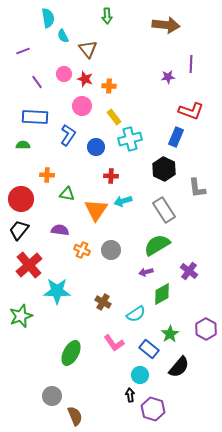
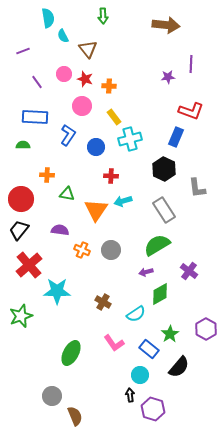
green arrow at (107, 16): moved 4 px left
green diamond at (162, 294): moved 2 px left
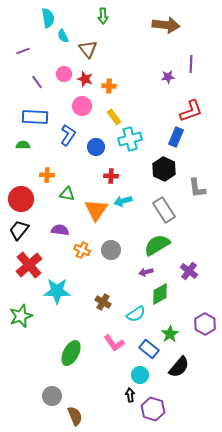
red L-shape at (191, 111): rotated 40 degrees counterclockwise
purple hexagon at (206, 329): moved 1 px left, 5 px up
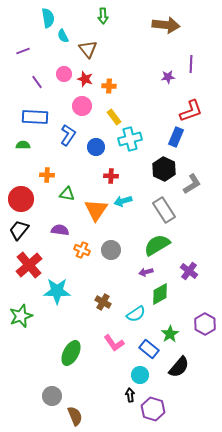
gray L-shape at (197, 188): moved 5 px left, 4 px up; rotated 115 degrees counterclockwise
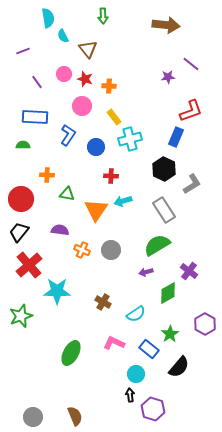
purple line at (191, 64): rotated 54 degrees counterclockwise
black trapezoid at (19, 230): moved 2 px down
green diamond at (160, 294): moved 8 px right, 1 px up
pink L-shape at (114, 343): rotated 150 degrees clockwise
cyan circle at (140, 375): moved 4 px left, 1 px up
gray circle at (52, 396): moved 19 px left, 21 px down
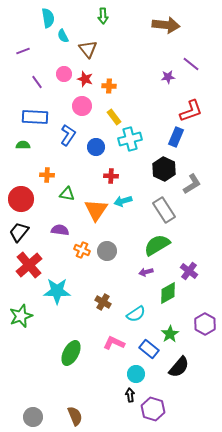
gray circle at (111, 250): moved 4 px left, 1 px down
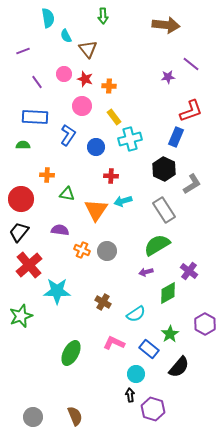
cyan semicircle at (63, 36): moved 3 px right
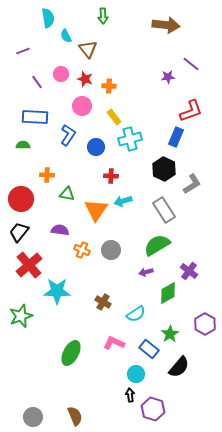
pink circle at (64, 74): moved 3 px left
gray circle at (107, 251): moved 4 px right, 1 px up
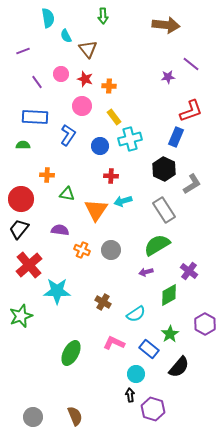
blue circle at (96, 147): moved 4 px right, 1 px up
black trapezoid at (19, 232): moved 3 px up
green diamond at (168, 293): moved 1 px right, 2 px down
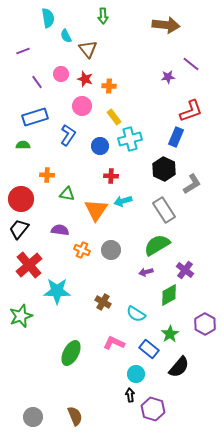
blue rectangle at (35, 117): rotated 20 degrees counterclockwise
purple cross at (189, 271): moved 4 px left, 1 px up
cyan semicircle at (136, 314): rotated 66 degrees clockwise
